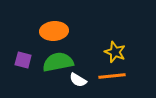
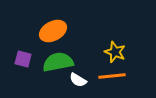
orange ellipse: moved 1 px left; rotated 24 degrees counterclockwise
purple square: moved 1 px up
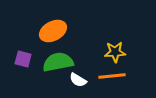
yellow star: rotated 25 degrees counterclockwise
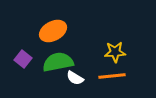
purple square: rotated 24 degrees clockwise
white semicircle: moved 3 px left, 2 px up
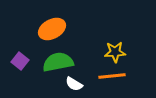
orange ellipse: moved 1 px left, 2 px up
purple square: moved 3 px left, 2 px down
white semicircle: moved 1 px left, 6 px down
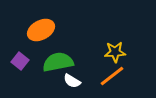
orange ellipse: moved 11 px left, 1 px down
orange line: rotated 32 degrees counterclockwise
white semicircle: moved 2 px left, 3 px up
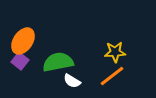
orange ellipse: moved 18 px left, 11 px down; rotated 28 degrees counterclockwise
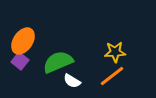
green semicircle: rotated 12 degrees counterclockwise
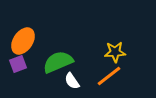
purple square: moved 2 px left, 3 px down; rotated 30 degrees clockwise
orange line: moved 3 px left
white semicircle: rotated 24 degrees clockwise
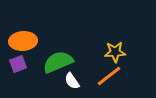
orange ellipse: rotated 52 degrees clockwise
